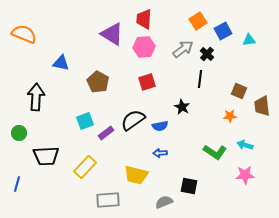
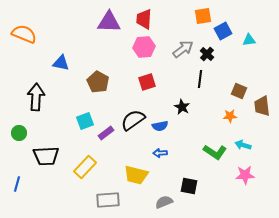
orange square: moved 5 px right, 5 px up; rotated 24 degrees clockwise
purple triangle: moved 3 px left, 12 px up; rotated 30 degrees counterclockwise
cyan arrow: moved 2 px left
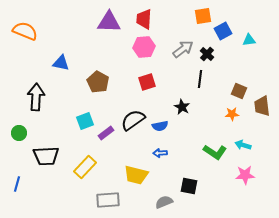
orange semicircle: moved 1 px right, 3 px up
orange star: moved 2 px right, 2 px up
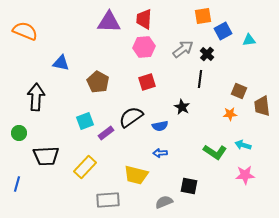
orange star: moved 2 px left
black semicircle: moved 2 px left, 3 px up
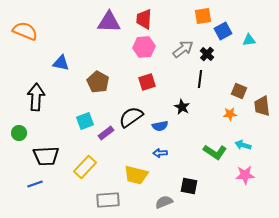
blue line: moved 18 px right; rotated 56 degrees clockwise
